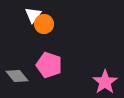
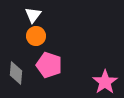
orange circle: moved 8 px left, 12 px down
gray diamond: moved 1 px left, 3 px up; rotated 45 degrees clockwise
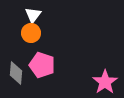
orange circle: moved 5 px left, 3 px up
pink pentagon: moved 7 px left
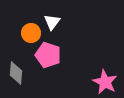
white triangle: moved 19 px right, 7 px down
pink pentagon: moved 6 px right, 10 px up
pink star: rotated 10 degrees counterclockwise
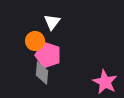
orange circle: moved 4 px right, 8 px down
gray diamond: moved 26 px right
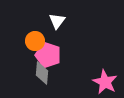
white triangle: moved 5 px right, 1 px up
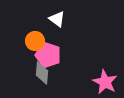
white triangle: moved 2 px up; rotated 30 degrees counterclockwise
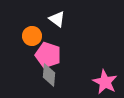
orange circle: moved 3 px left, 5 px up
gray diamond: moved 7 px right, 2 px down
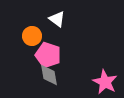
gray diamond: rotated 15 degrees counterclockwise
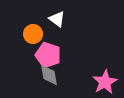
orange circle: moved 1 px right, 2 px up
pink star: rotated 15 degrees clockwise
